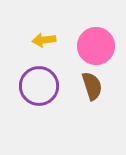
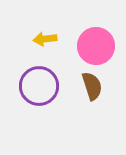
yellow arrow: moved 1 px right, 1 px up
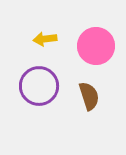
brown semicircle: moved 3 px left, 10 px down
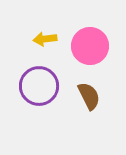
pink circle: moved 6 px left
brown semicircle: rotated 8 degrees counterclockwise
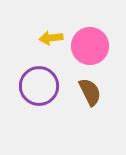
yellow arrow: moved 6 px right, 1 px up
brown semicircle: moved 1 px right, 4 px up
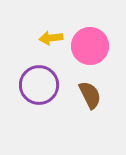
purple circle: moved 1 px up
brown semicircle: moved 3 px down
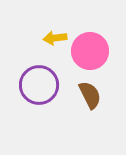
yellow arrow: moved 4 px right
pink circle: moved 5 px down
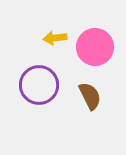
pink circle: moved 5 px right, 4 px up
brown semicircle: moved 1 px down
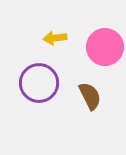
pink circle: moved 10 px right
purple circle: moved 2 px up
